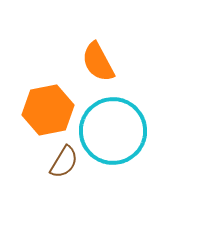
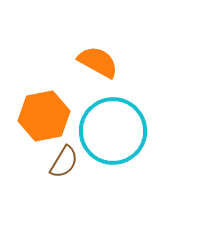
orange semicircle: rotated 147 degrees clockwise
orange hexagon: moved 4 px left, 6 px down
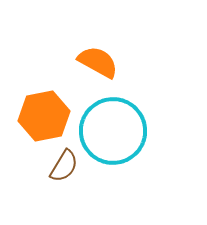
brown semicircle: moved 4 px down
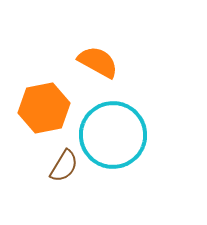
orange hexagon: moved 8 px up
cyan circle: moved 4 px down
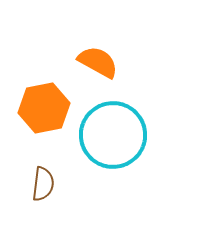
brown semicircle: moved 21 px left, 18 px down; rotated 24 degrees counterclockwise
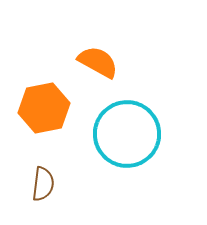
cyan circle: moved 14 px right, 1 px up
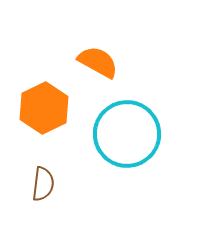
orange hexagon: rotated 15 degrees counterclockwise
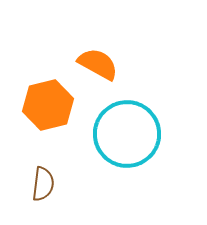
orange semicircle: moved 2 px down
orange hexagon: moved 4 px right, 3 px up; rotated 12 degrees clockwise
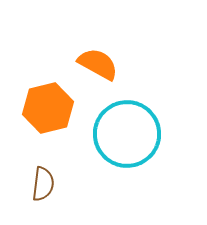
orange hexagon: moved 3 px down
